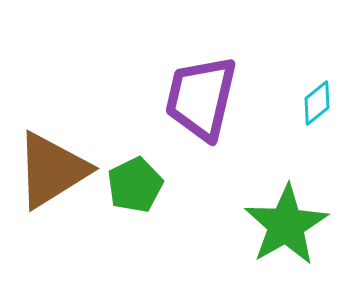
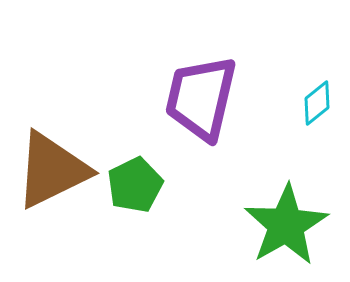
brown triangle: rotated 6 degrees clockwise
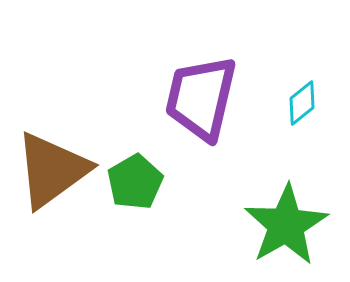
cyan diamond: moved 15 px left
brown triangle: rotated 10 degrees counterclockwise
green pentagon: moved 3 px up; rotated 4 degrees counterclockwise
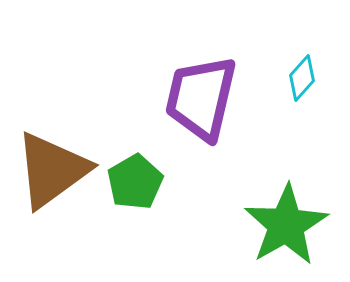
cyan diamond: moved 25 px up; rotated 9 degrees counterclockwise
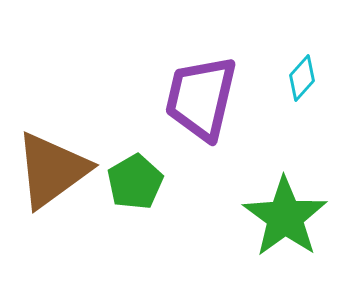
green star: moved 1 px left, 8 px up; rotated 6 degrees counterclockwise
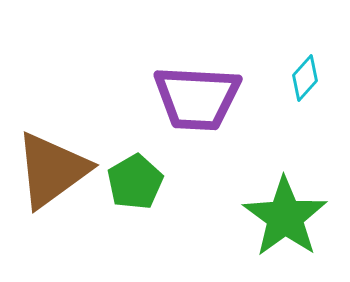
cyan diamond: moved 3 px right
purple trapezoid: moved 4 px left; rotated 100 degrees counterclockwise
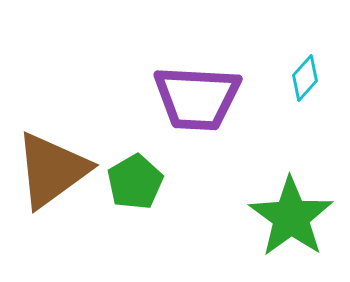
green star: moved 6 px right
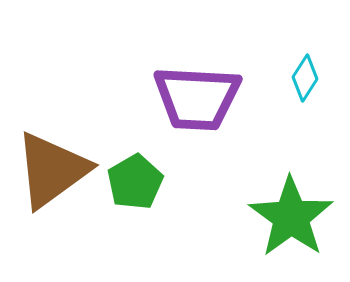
cyan diamond: rotated 9 degrees counterclockwise
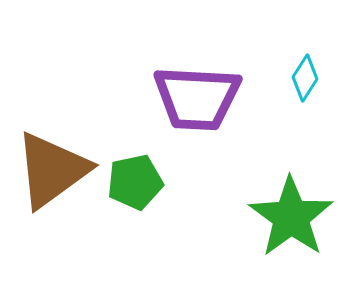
green pentagon: rotated 18 degrees clockwise
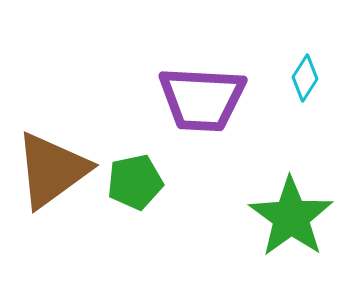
purple trapezoid: moved 5 px right, 1 px down
